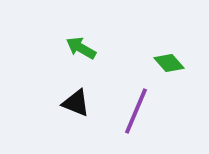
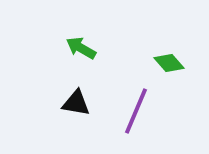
black triangle: rotated 12 degrees counterclockwise
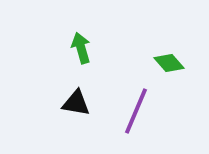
green arrow: rotated 44 degrees clockwise
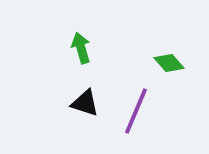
black triangle: moved 9 px right; rotated 8 degrees clockwise
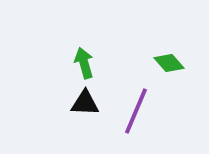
green arrow: moved 3 px right, 15 px down
black triangle: rotated 16 degrees counterclockwise
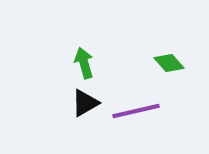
black triangle: rotated 32 degrees counterclockwise
purple line: rotated 54 degrees clockwise
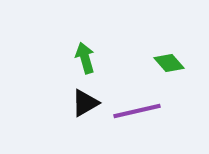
green arrow: moved 1 px right, 5 px up
purple line: moved 1 px right
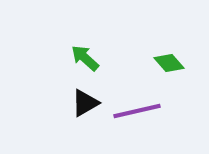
green arrow: rotated 32 degrees counterclockwise
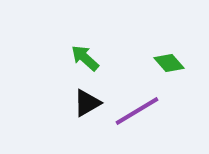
black triangle: moved 2 px right
purple line: rotated 18 degrees counterclockwise
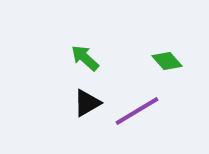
green diamond: moved 2 px left, 2 px up
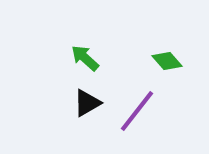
purple line: rotated 21 degrees counterclockwise
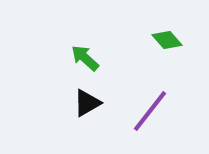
green diamond: moved 21 px up
purple line: moved 13 px right
